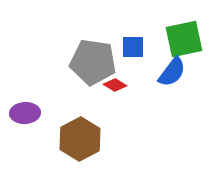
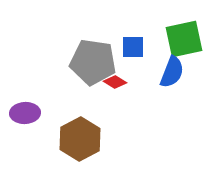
blue semicircle: rotated 16 degrees counterclockwise
red diamond: moved 3 px up
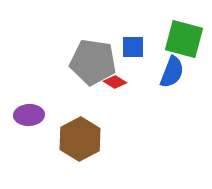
green square: rotated 27 degrees clockwise
purple ellipse: moved 4 px right, 2 px down
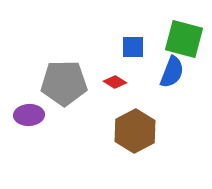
gray pentagon: moved 29 px left, 21 px down; rotated 9 degrees counterclockwise
brown hexagon: moved 55 px right, 8 px up
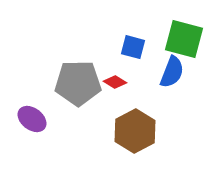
blue square: rotated 15 degrees clockwise
gray pentagon: moved 14 px right
purple ellipse: moved 3 px right, 4 px down; rotated 40 degrees clockwise
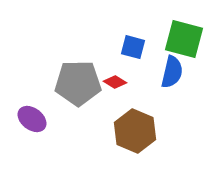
blue semicircle: rotated 8 degrees counterclockwise
brown hexagon: rotated 9 degrees counterclockwise
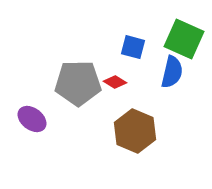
green square: rotated 9 degrees clockwise
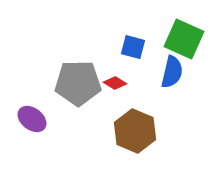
red diamond: moved 1 px down
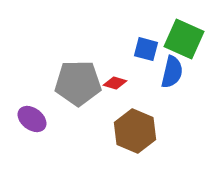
blue square: moved 13 px right, 2 px down
red diamond: rotated 15 degrees counterclockwise
